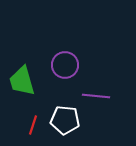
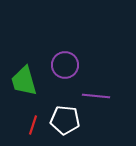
green trapezoid: moved 2 px right
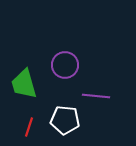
green trapezoid: moved 3 px down
red line: moved 4 px left, 2 px down
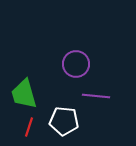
purple circle: moved 11 px right, 1 px up
green trapezoid: moved 10 px down
white pentagon: moved 1 px left, 1 px down
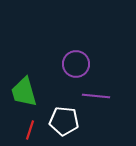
green trapezoid: moved 2 px up
red line: moved 1 px right, 3 px down
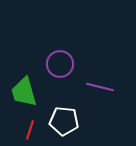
purple circle: moved 16 px left
purple line: moved 4 px right, 9 px up; rotated 8 degrees clockwise
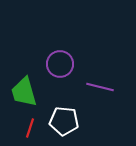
red line: moved 2 px up
